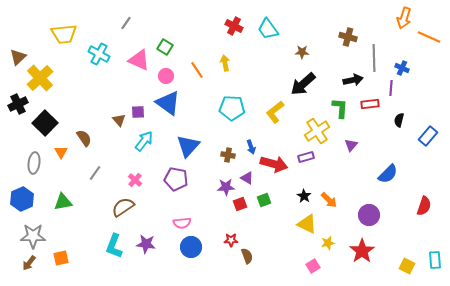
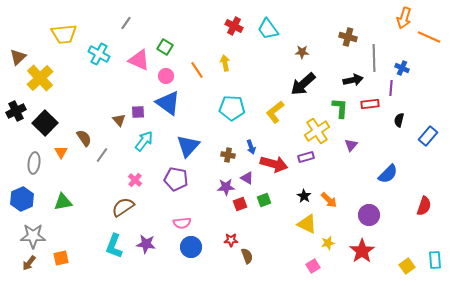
black cross at (18, 104): moved 2 px left, 7 px down
gray line at (95, 173): moved 7 px right, 18 px up
yellow square at (407, 266): rotated 28 degrees clockwise
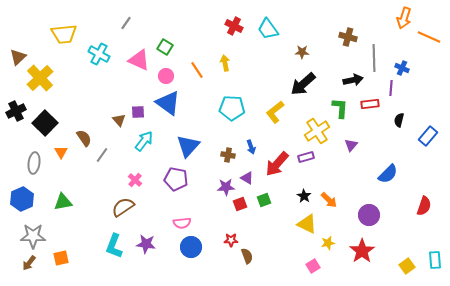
red arrow at (274, 164): moved 3 px right; rotated 116 degrees clockwise
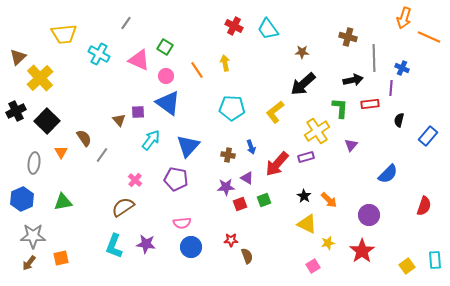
black square at (45, 123): moved 2 px right, 2 px up
cyan arrow at (144, 141): moved 7 px right, 1 px up
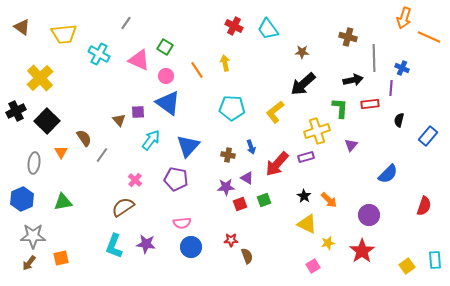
brown triangle at (18, 57): moved 4 px right, 30 px up; rotated 42 degrees counterclockwise
yellow cross at (317, 131): rotated 15 degrees clockwise
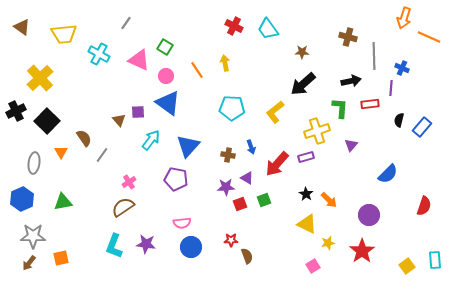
gray line at (374, 58): moved 2 px up
black arrow at (353, 80): moved 2 px left, 1 px down
blue rectangle at (428, 136): moved 6 px left, 9 px up
pink cross at (135, 180): moved 6 px left, 2 px down; rotated 16 degrees clockwise
black star at (304, 196): moved 2 px right, 2 px up
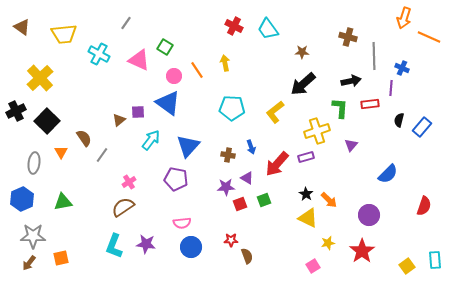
pink circle at (166, 76): moved 8 px right
brown triangle at (119, 120): rotated 32 degrees clockwise
yellow triangle at (307, 224): moved 1 px right, 6 px up
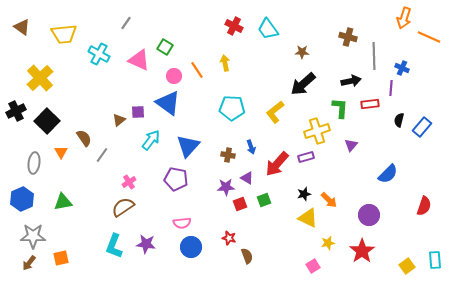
black star at (306, 194): moved 2 px left; rotated 24 degrees clockwise
red star at (231, 240): moved 2 px left, 2 px up; rotated 16 degrees clockwise
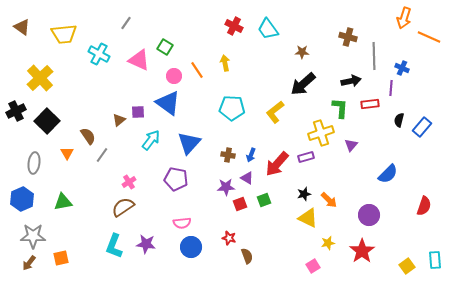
yellow cross at (317, 131): moved 4 px right, 2 px down
brown semicircle at (84, 138): moved 4 px right, 2 px up
blue triangle at (188, 146): moved 1 px right, 3 px up
blue arrow at (251, 147): moved 8 px down; rotated 40 degrees clockwise
orange triangle at (61, 152): moved 6 px right, 1 px down
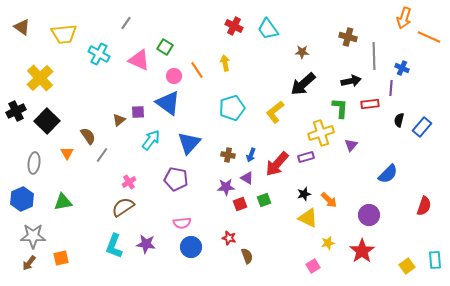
cyan pentagon at (232, 108): rotated 20 degrees counterclockwise
